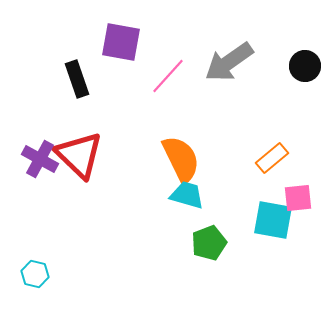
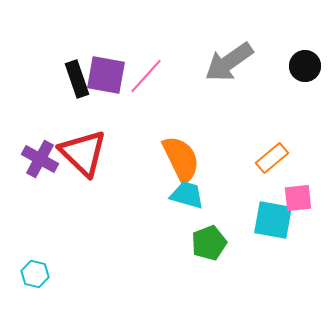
purple square: moved 15 px left, 33 px down
pink line: moved 22 px left
red triangle: moved 4 px right, 2 px up
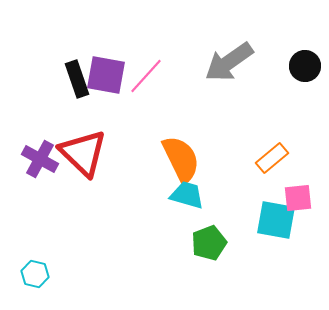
cyan square: moved 3 px right
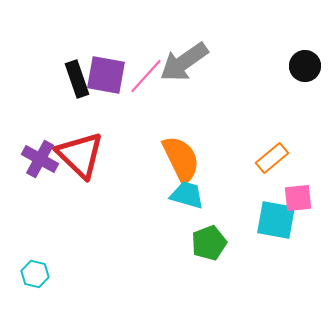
gray arrow: moved 45 px left
red triangle: moved 3 px left, 2 px down
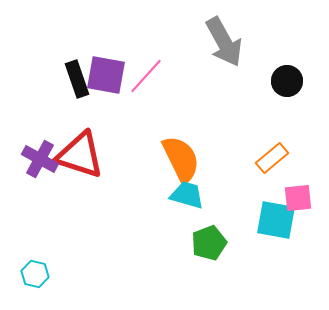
gray arrow: moved 40 px right, 20 px up; rotated 84 degrees counterclockwise
black circle: moved 18 px left, 15 px down
red triangle: rotated 26 degrees counterclockwise
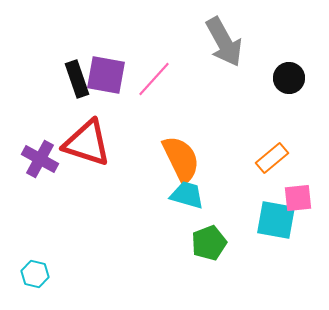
pink line: moved 8 px right, 3 px down
black circle: moved 2 px right, 3 px up
red triangle: moved 7 px right, 12 px up
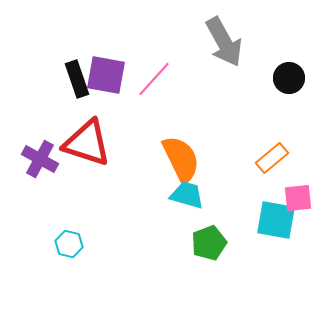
cyan hexagon: moved 34 px right, 30 px up
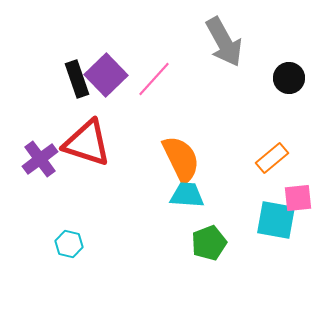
purple square: rotated 36 degrees clockwise
purple cross: rotated 24 degrees clockwise
cyan trapezoid: rotated 12 degrees counterclockwise
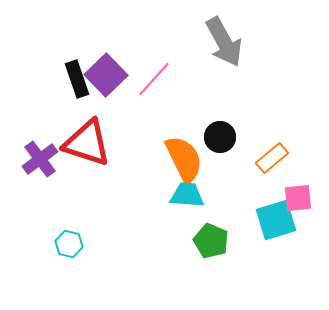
black circle: moved 69 px left, 59 px down
orange semicircle: moved 3 px right
cyan square: rotated 27 degrees counterclockwise
green pentagon: moved 2 px right, 2 px up; rotated 28 degrees counterclockwise
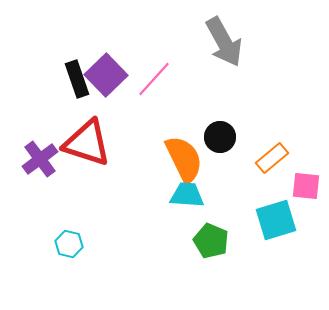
pink square: moved 8 px right, 12 px up; rotated 12 degrees clockwise
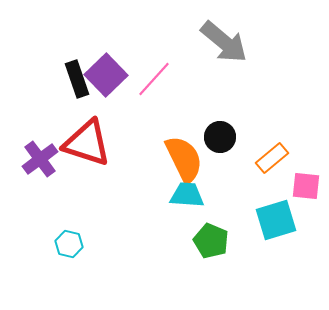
gray arrow: rotated 21 degrees counterclockwise
